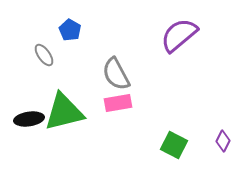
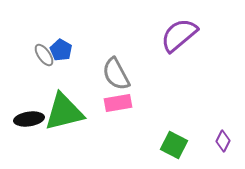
blue pentagon: moved 9 px left, 20 px down
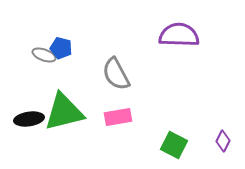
purple semicircle: rotated 42 degrees clockwise
blue pentagon: moved 2 px up; rotated 15 degrees counterclockwise
gray ellipse: rotated 35 degrees counterclockwise
pink rectangle: moved 14 px down
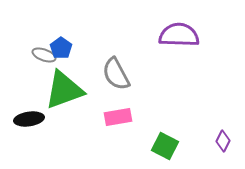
blue pentagon: rotated 20 degrees clockwise
green triangle: moved 22 px up; rotated 6 degrees counterclockwise
green square: moved 9 px left, 1 px down
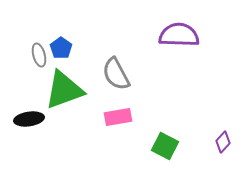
gray ellipse: moved 5 px left; rotated 55 degrees clockwise
purple diamond: moved 1 px down; rotated 15 degrees clockwise
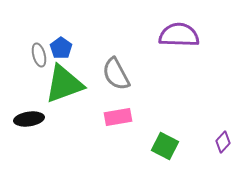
green triangle: moved 6 px up
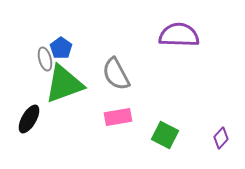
gray ellipse: moved 6 px right, 4 px down
black ellipse: rotated 52 degrees counterclockwise
purple diamond: moved 2 px left, 4 px up
green square: moved 11 px up
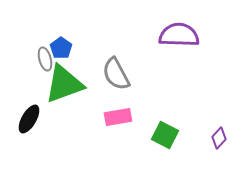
purple diamond: moved 2 px left
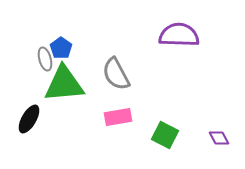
green triangle: rotated 15 degrees clockwise
purple diamond: rotated 70 degrees counterclockwise
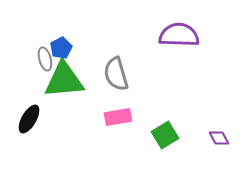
blue pentagon: rotated 10 degrees clockwise
gray semicircle: rotated 12 degrees clockwise
green triangle: moved 4 px up
green square: rotated 32 degrees clockwise
